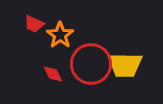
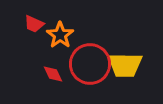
red circle: moved 1 px left
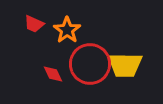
orange star: moved 7 px right, 5 px up
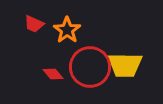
red circle: moved 3 px down
red diamond: rotated 15 degrees counterclockwise
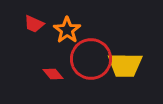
red circle: moved 1 px right, 8 px up
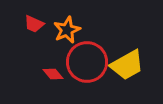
orange star: rotated 12 degrees clockwise
red circle: moved 4 px left, 3 px down
yellow trapezoid: moved 2 px right; rotated 30 degrees counterclockwise
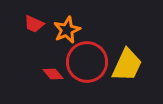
yellow trapezoid: rotated 36 degrees counterclockwise
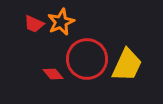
orange star: moved 6 px left, 8 px up
red circle: moved 3 px up
